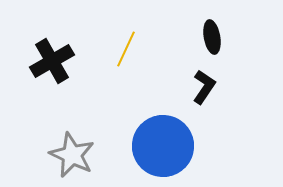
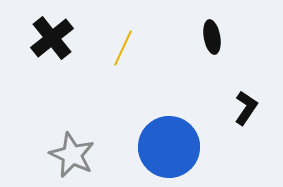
yellow line: moved 3 px left, 1 px up
black cross: moved 23 px up; rotated 9 degrees counterclockwise
black L-shape: moved 42 px right, 21 px down
blue circle: moved 6 px right, 1 px down
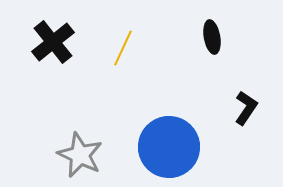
black cross: moved 1 px right, 4 px down
gray star: moved 8 px right
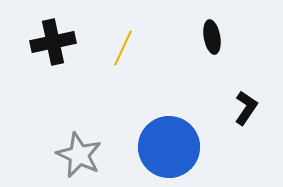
black cross: rotated 27 degrees clockwise
gray star: moved 1 px left
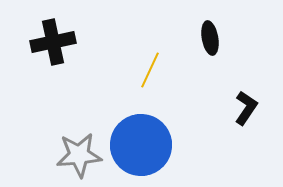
black ellipse: moved 2 px left, 1 px down
yellow line: moved 27 px right, 22 px down
blue circle: moved 28 px left, 2 px up
gray star: rotated 30 degrees counterclockwise
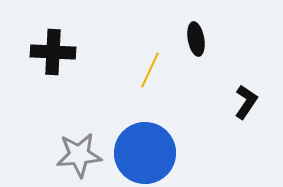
black ellipse: moved 14 px left, 1 px down
black cross: moved 10 px down; rotated 15 degrees clockwise
black L-shape: moved 6 px up
blue circle: moved 4 px right, 8 px down
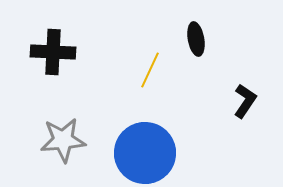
black L-shape: moved 1 px left, 1 px up
gray star: moved 16 px left, 15 px up
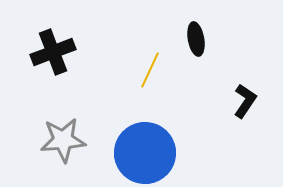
black cross: rotated 24 degrees counterclockwise
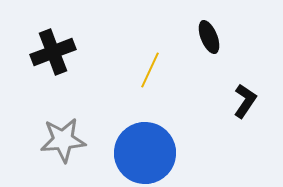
black ellipse: moved 13 px right, 2 px up; rotated 12 degrees counterclockwise
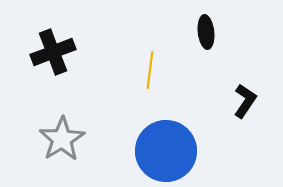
black ellipse: moved 3 px left, 5 px up; rotated 16 degrees clockwise
yellow line: rotated 18 degrees counterclockwise
gray star: moved 1 px left, 1 px up; rotated 27 degrees counterclockwise
blue circle: moved 21 px right, 2 px up
